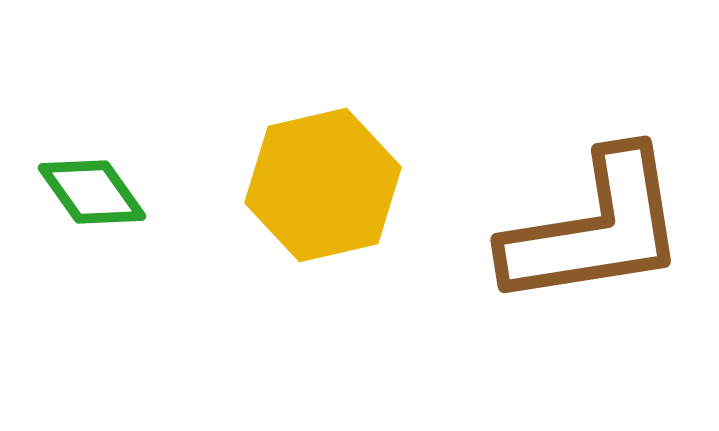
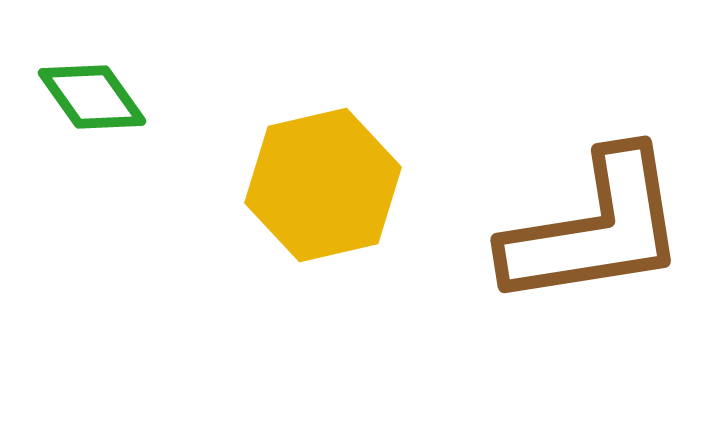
green diamond: moved 95 px up
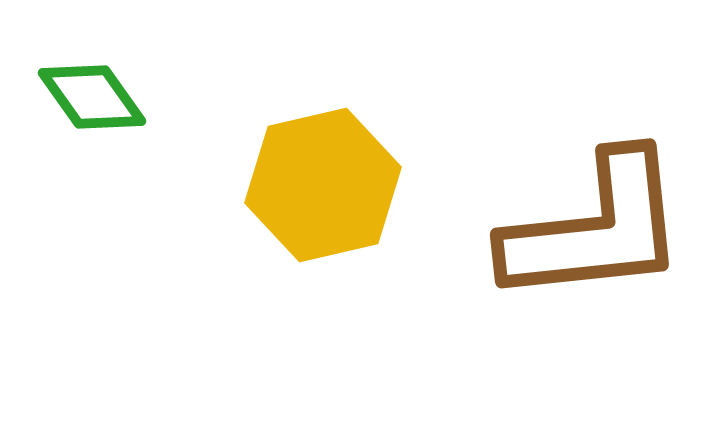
brown L-shape: rotated 3 degrees clockwise
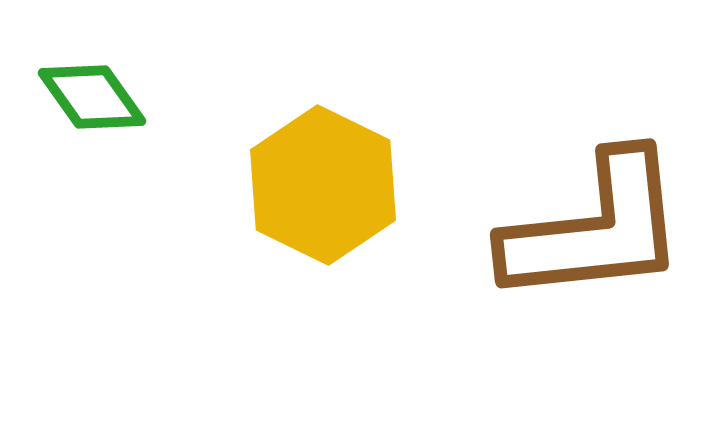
yellow hexagon: rotated 21 degrees counterclockwise
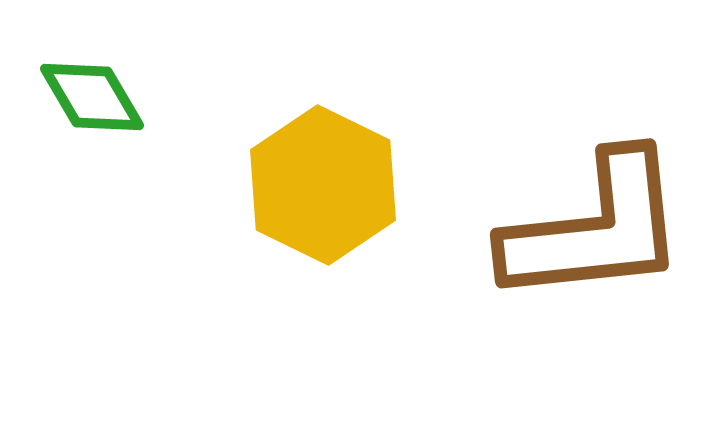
green diamond: rotated 5 degrees clockwise
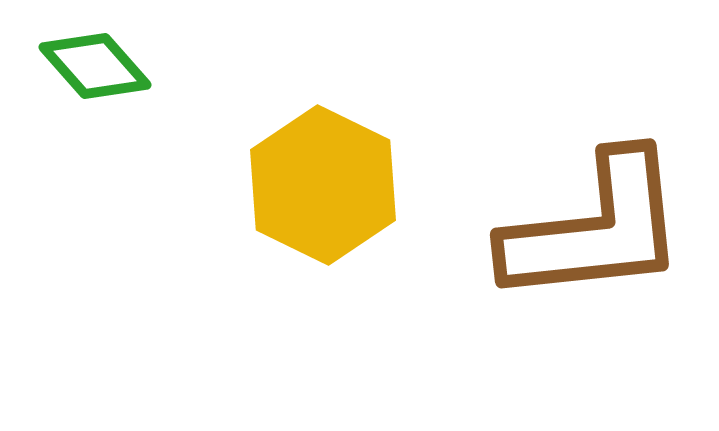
green diamond: moved 3 px right, 31 px up; rotated 11 degrees counterclockwise
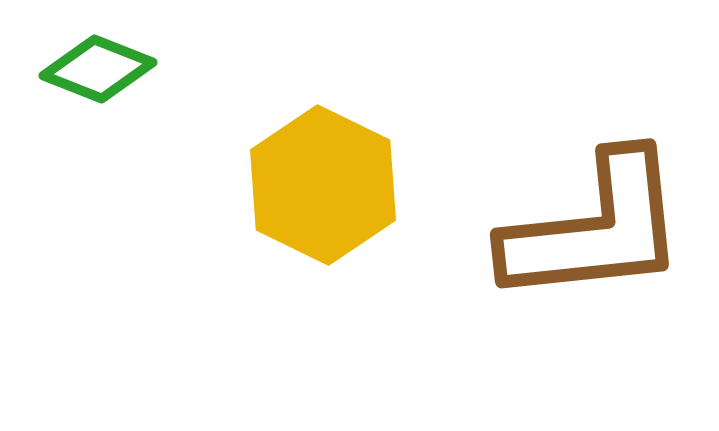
green diamond: moved 3 px right, 3 px down; rotated 27 degrees counterclockwise
